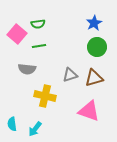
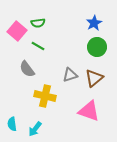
green semicircle: moved 1 px up
pink square: moved 3 px up
green line: moved 1 px left; rotated 40 degrees clockwise
gray semicircle: rotated 48 degrees clockwise
brown triangle: rotated 24 degrees counterclockwise
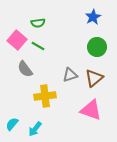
blue star: moved 1 px left, 6 px up
pink square: moved 9 px down
gray semicircle: moved 2 px left
yellow cross: rotated 20 degrees counterclockwise
pink triangle: moved 2 px right, 1 px up
cyan semicircle: rotated 48 degrees clockwise
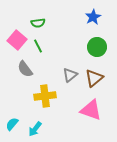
green line: rotated 32 degrees clockwise
gray triangle: rotated 21 degrees counterclockwise
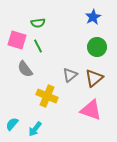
pink square: rotated 24 degrees counterclockwise
yellow cross: moved 2 px right; rotated 30 degrees clockwise
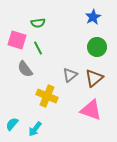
green line: moved 2 px down
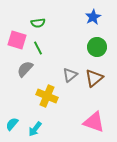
gray semicircle: rotated 78 degrees clockwise
pink triangle: moved 3 px right, 12 px down
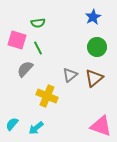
pink triangle: moved 7 px right, 4 px down
cyan arrow: moved 1 px right, 1 px up; rotated 14 degrees clockwise
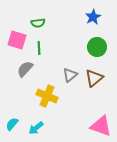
green line: moved 1 px right; rotated 24 degrees clockwise
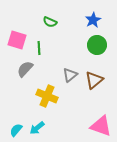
blue star: moved 3 px down
green semicircle: moved 12 px right, 1 px up; rotated 32 degrees clockwise
green circle: moved 2 px up
brown triangle: moved 2 px down
cyan semicircle: moved 4 px right, 6 px down
cyan arrow: moved 1 px right
